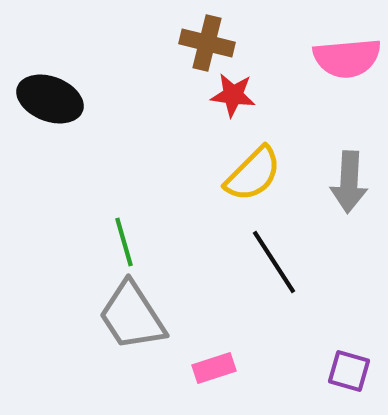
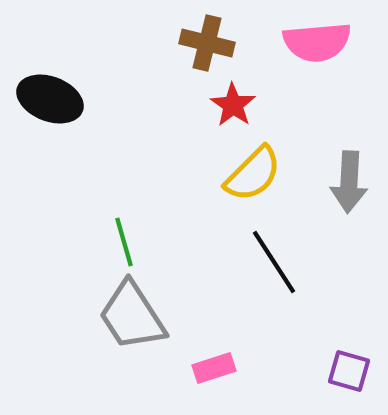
pink semicircle: moved 30 px left, 16 px up
red star: moved 10 px down; rotated 27 degrees clockwise
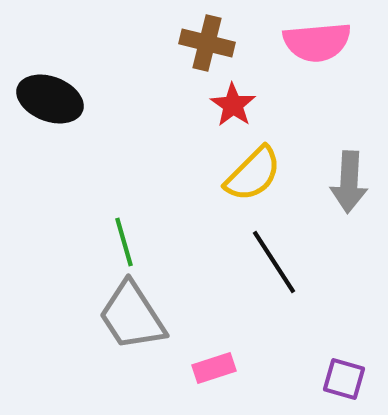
purple square: moved 5 px left, 8 px down
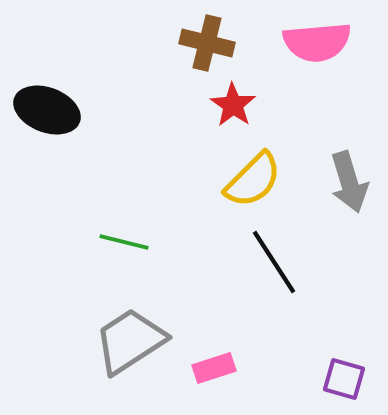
black ellipse: moved 3 px left, 11 px down
yellow semicircle: moved 6 px down
gray arrow: rotated 20 degrees counterclockwise
green line: rotated 60 degrees counterclockwise
gray trapezoid: moved 2 px left, 25 px down; rotated 90 degrees clockwise
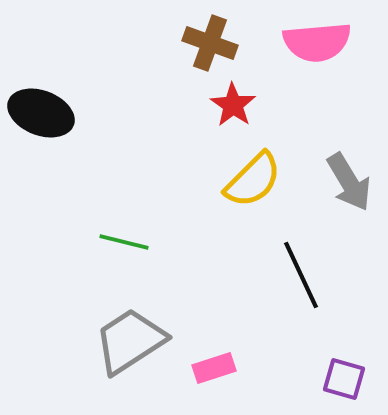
brown cross: moved 3 px right; rotated 6 degrees clockwise
black ellipse: moved 6 px left, 3 px down
gray arrow: rotated 14 degrees counterclockwise
black line: moved 27 px right, 13 px down; rotated 8 degrees clockwise
